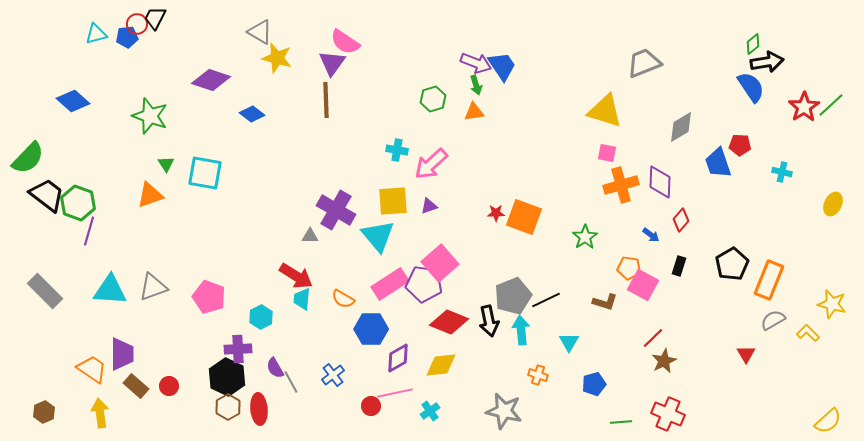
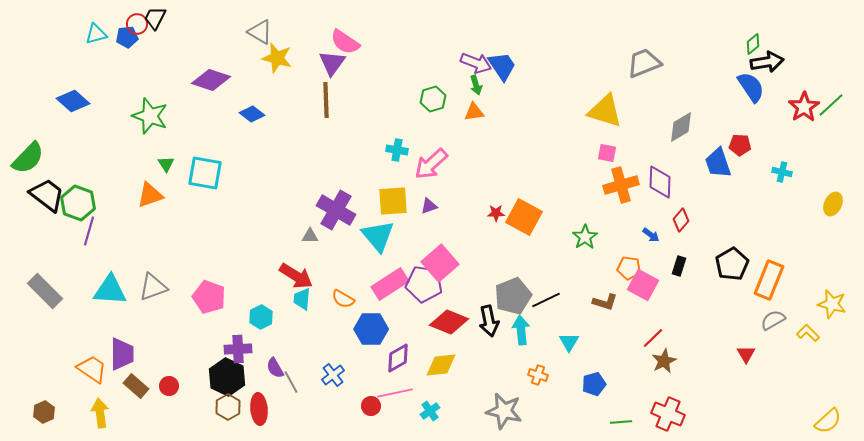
orange square at (524, 217): rotated 9 degrees clockwise
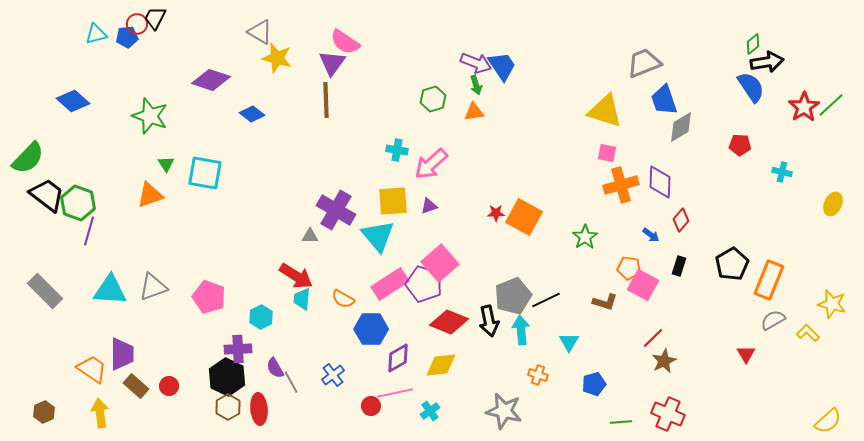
blue trapezoid at (718, 163): moved 54 px left, 63 px up
purple pentagon at (424, 284): rotated 9 degrees clockwise
